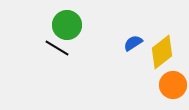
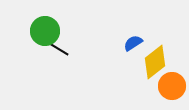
green circle: moved 22 px left, 6 px down
yellow diamond: moved 7 px left, 10 px down
orange circle: moved 1 px left, 1 px down
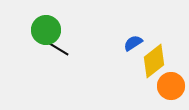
green circle: moved 1 px right, 1 px up
yellow diamond: moved 1 px left, 1 px up
orange circle: moved 1 px left
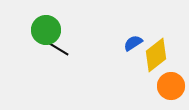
yellow diamond: moved 2 px right, 6 px up
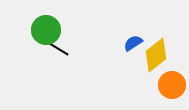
orange circle: moved 1 px right, 1 px up
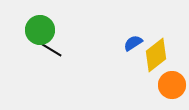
green circle: moved 6 px left
black line: moved 7 px left, 1 px down
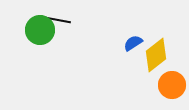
black line: moved 8 px right, 29 px up; rotated 20 degrees counterclockwise
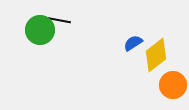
orange circle: moved 1 px right
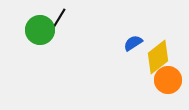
black line: rotated 70 degrees counterclockwise
yellow diamond: moved 2 px right, 2 px down
orange circle: moved 5 px left, 5 px up
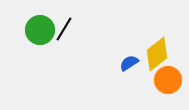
black line: moved 6 px right, 9 px down
blue semicircle: moved 4 px left, 20 px down
yellow diamond: moved 1 px left, 3 px up
